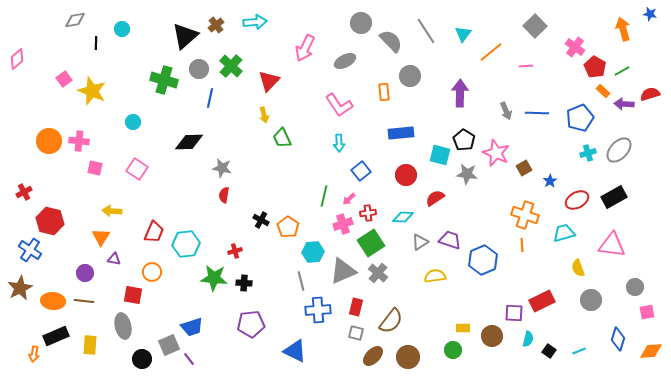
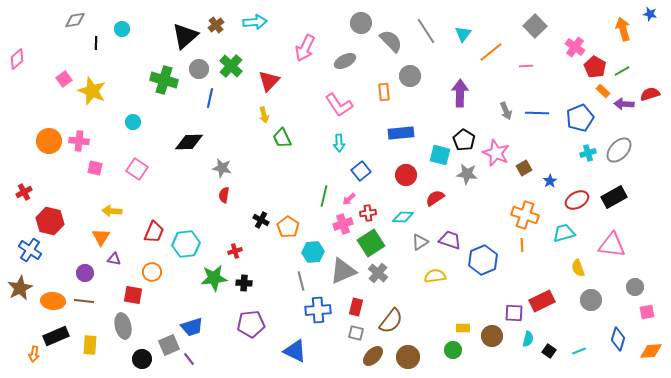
green star at (214, 278): rotated 12 degrees counterclockwise
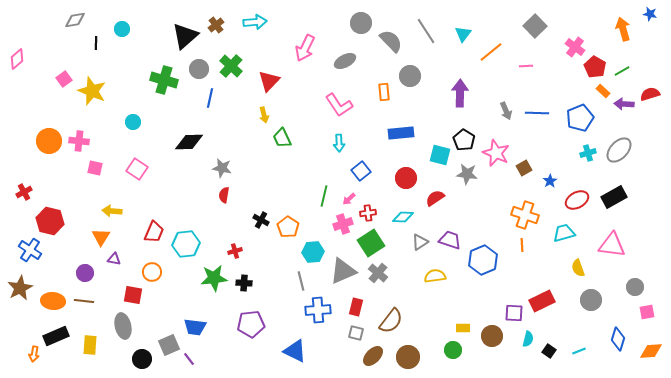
red circle at (406, 175): moved 3 px down
blue trapezoid at (192, 327): moved 3 px right; rotated 25 degrees clockwise
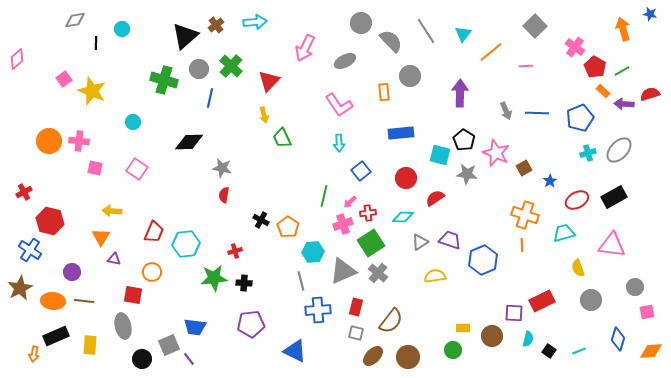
pink arrow at (349, 199): moved 1 px right, 3 px down
purple circle at (85, 273): moved 13 px left, 1 px up
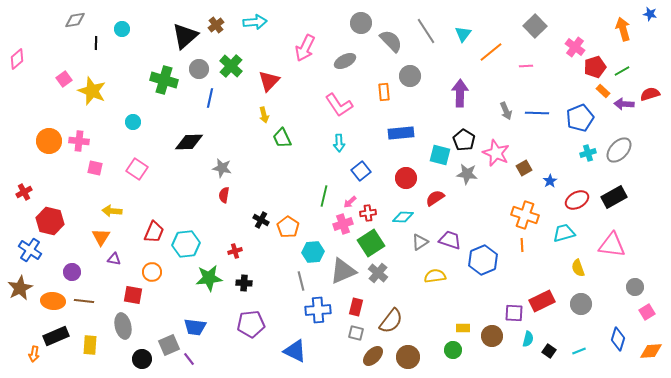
red pentagon at (595, 67): rotated 25 degrees clockwise
green star at (214, 278): moved 5 px left
gray circle at (591, 300): moved 10 px left, 4 px down
pink square at (647, 312): rotated 21 degrees counterclockwise
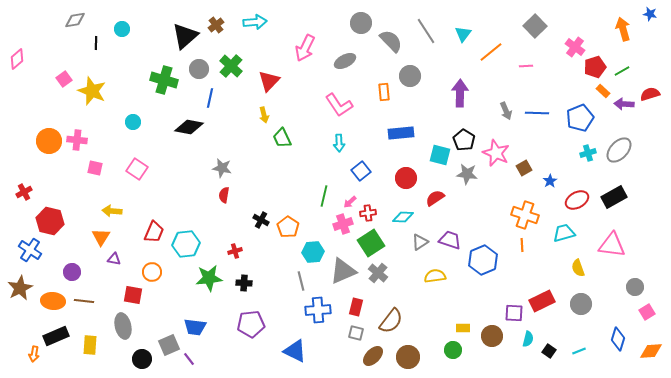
pink cross at (79, 141): moved 2 px left, 1 px up
black diamond at (189, 142): moved 15 px up; rotated 12 degrees clockwise
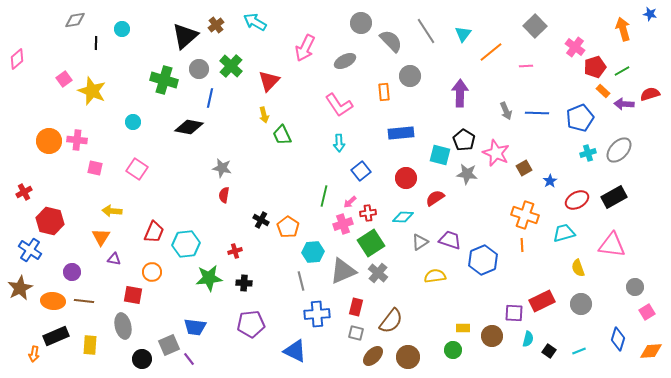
cyan arrow at (255, 22): rotated 145 degrees counterclockwise
green trapezoid at (282, 138): moved 3 px up
blue cross at (318, 310): moved 1 px left, 4 px down
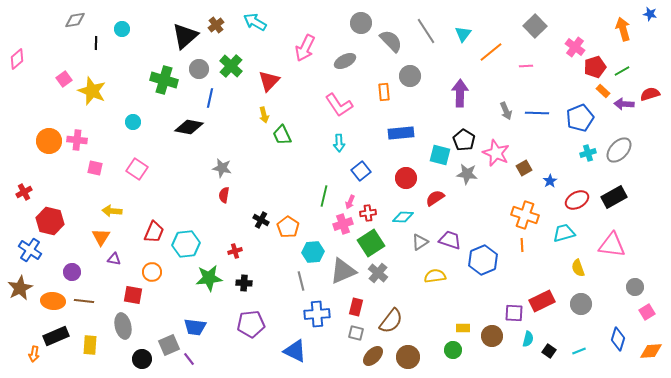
pink arrow at (350, 202): rotated 24 degrees counterclockwise
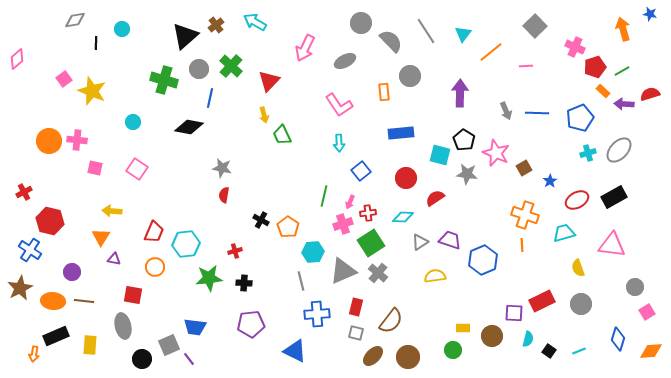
pink cross at (575, 47): rotated 12 degrees counterclockwise
orange circle at (152, 272): moved 3 px right, 5 px up
